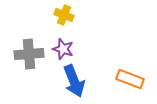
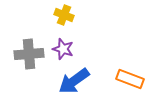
blue arrow: rotated 76 degrees clockwise
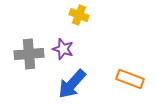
yellow cross: moved 15 px right
blue arrow: moved 2 px left, 3 px down; rotated 12 degrees counterclockwise
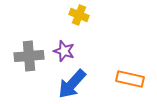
purple star: moved 1 px right, 2 px down
gray cross: moved 2 px down
orange rectangle: rotated 8 degrees counterclockwise
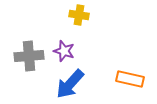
yellow cross: rotated 12 degrees counterclockwise
blue arrow: moved 2 px left
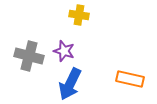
gray cross: rotated 20 degrees clockwise
blue arrow: rotated 16 degrees counterclockwise
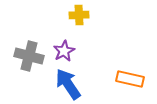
yellow cross: rotated 12 degrees counterclockwise
purple star: rotated 25 degrees clockwise
blue arrow: moved 2 px left; rotated 120 degrees clockwise
